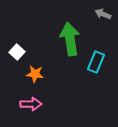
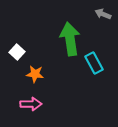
cyan rectangle: moved 2 px left, 1 px down; rotated 50 degrees counterclockwise
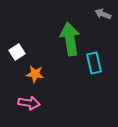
white square: rotated 14 degrees clockwise
cyan rectangle: rotated 15 degrees clockwise
pink arrow: moved 2 px left, 1 px up; rotated 10 degrees clockwise
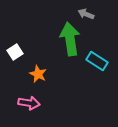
gray arrow: moved 17 px left
white square: moved 2 px left
cyan rectangle: moved 3 px right, 2 px up; rotated 45 degrees counterclockwise
orange star: moved 3 px right; rotated 18 degrees clockwise
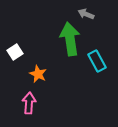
cyan rectangle: rotated 30 degrees clockwise
pink arrow: rotated 95 degrees counterclockwise
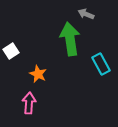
white square: moved 4 px left, 1 px up
cyan rectangle: moved 4 px right, 3 px down
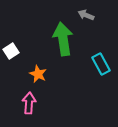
gray arrow: moved 1 px down
green arrow: moved 7 px left
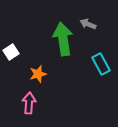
gray arrow: moved 2 px right, 9 px down
white square: moved 1 px down
orange star: rotated 30 degrees clockwise
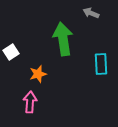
gray arrow: moved 3 px right, 11 px up
cyan rectangle: rotated 25 degrees clockwise
pink arrow: moved 1 px right, 1 px up
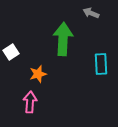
green arrow: rotated 12 degrees clockwise
